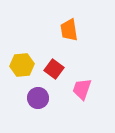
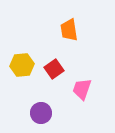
red square: rotated 18 degrees clockwise
purple circle: moved 3 px right, 15 px down
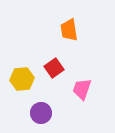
yellow hexagon: moved 14 px down
red square: moved 1 px up
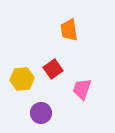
red square: moved 1 px left, 1 px down
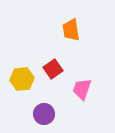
orange trapezoid: moved 2 px right
purple circle: moved 3 px right, 1 px down
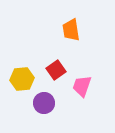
red square: moved 3 px right, 1 px down
pink trapezoid: moved 3 px up
purple circle: moved 11 px up
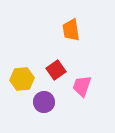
purple circle: moved 1 px up
